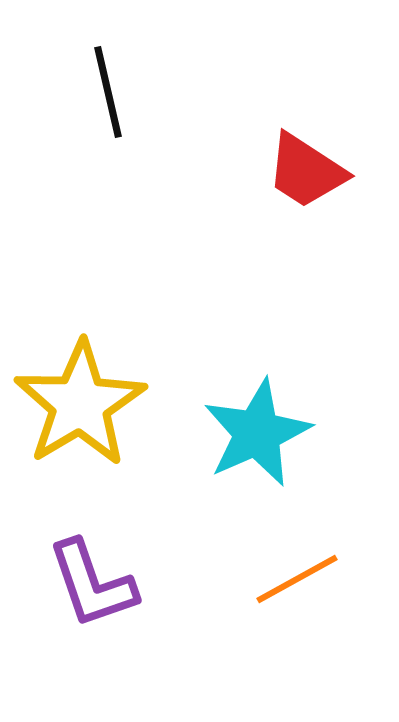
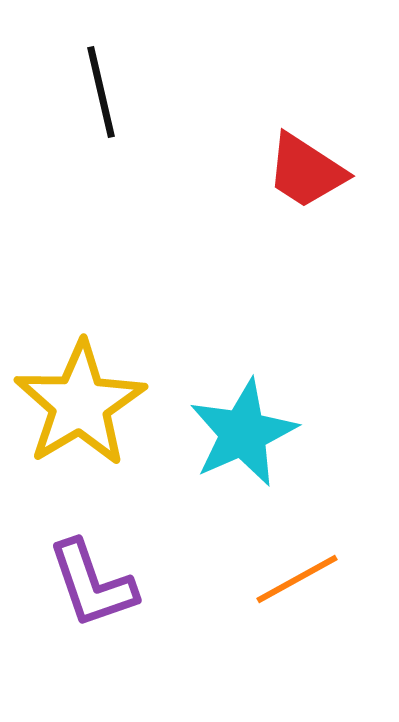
black line: moved 7 px left
cyan star: moved 14 px left
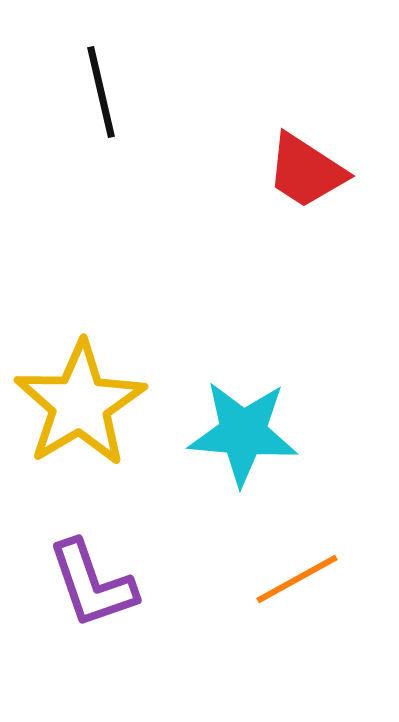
cyan star: rotated 29 degrees clockwise
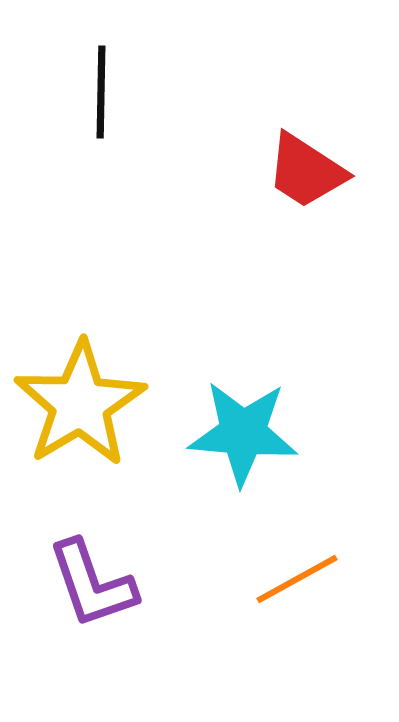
black line: rotated 14 degrees clockwise
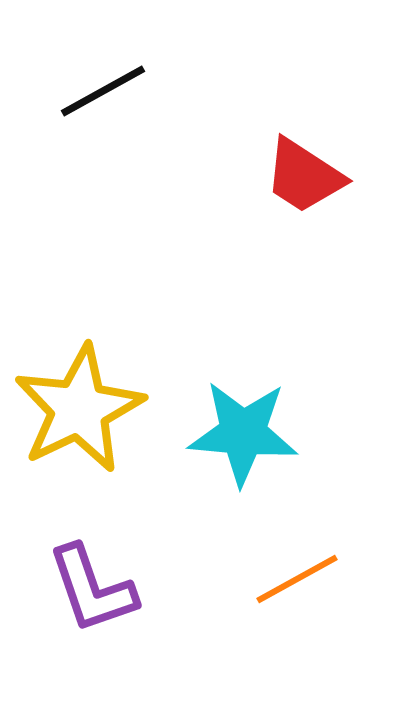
black line: moved 2 px right, 1 px up; rotated 60 degrees clockwise
red trapezoid: moved 2 px left, 5 px down
yellow star: moved 1 px left, 5 px down; rotated 5 degrees clockwise
purple L-shape: moved 5 px down
